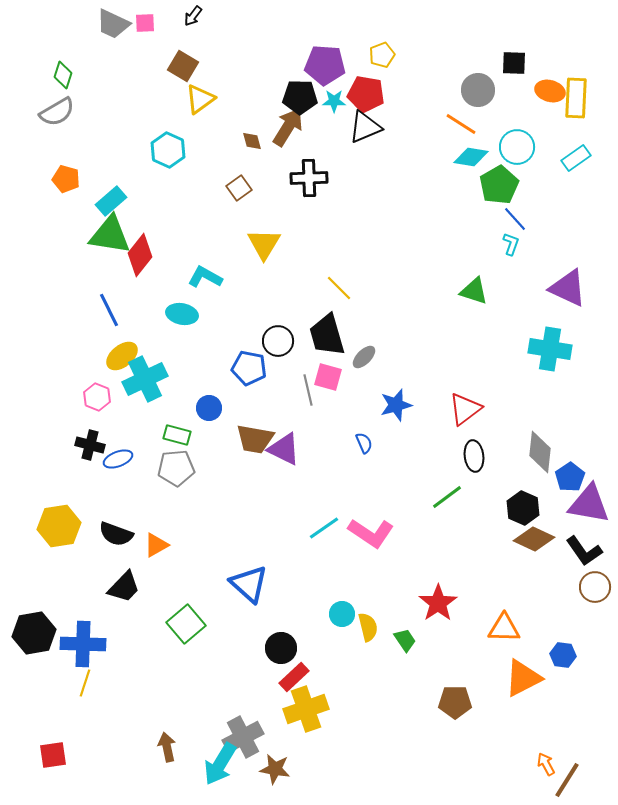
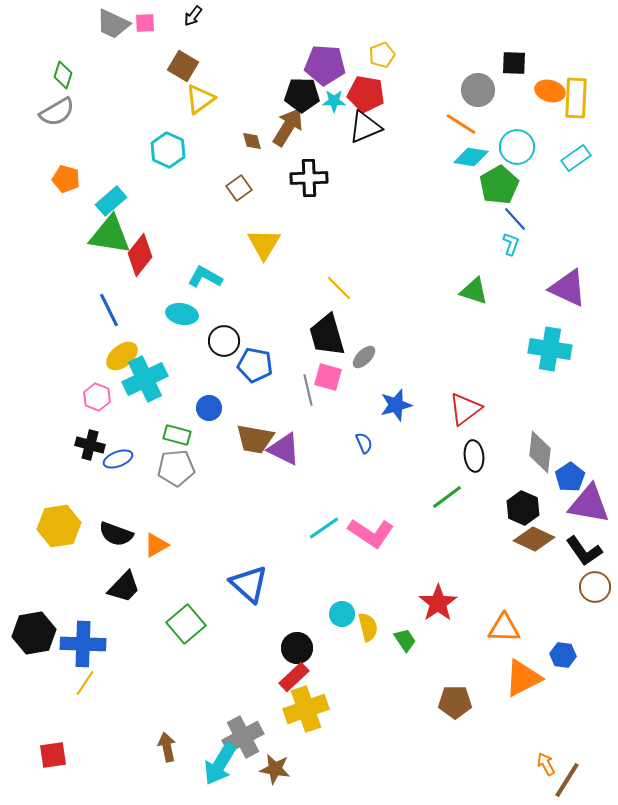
black pentagon at (300, 97): moved 2 px right, 2 px up
black circle at (278, 341): moved 54 px left
blue pentagon at (249, 368): moved 6 px right, 3 px up
black circle at (281, 648): moved 16 px right
yellow line at (85, 683): rotated 16 degrees clockwise
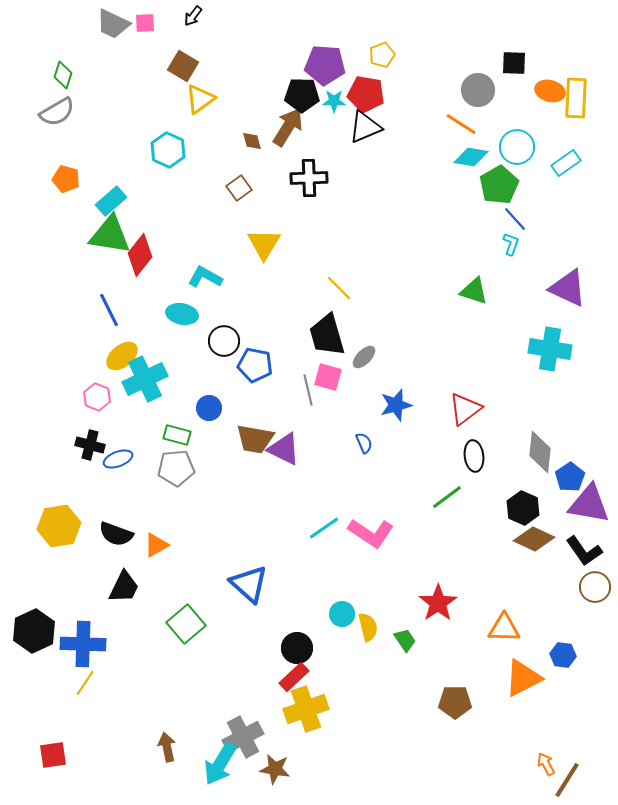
cyan rectangle at (576, 158): moved 10 px left, 5 px down
black trapezoid at (124, 587): rotated 18 degrees counterclockwise
black hexagon at (34, 633): moved 2 px up; rotated 15 degrees counterclockwise
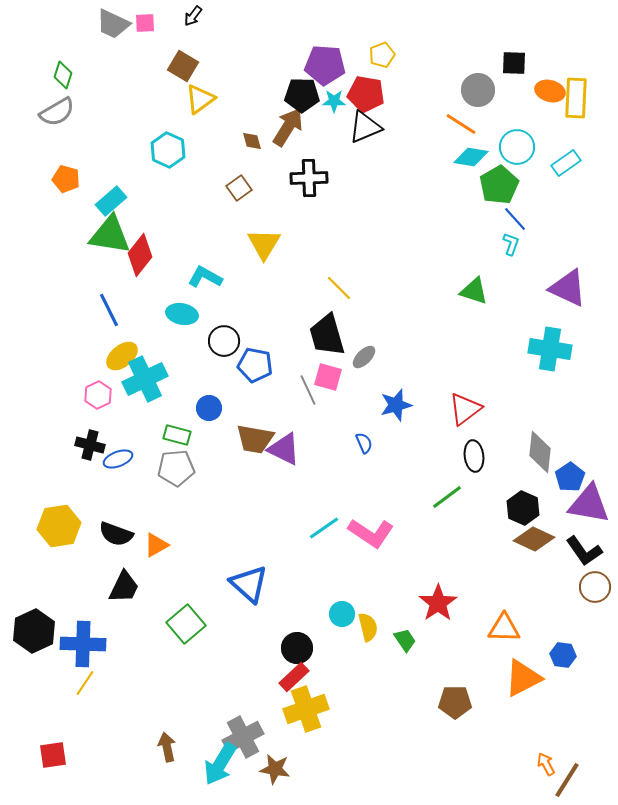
gray line at (308, 390): rotated 12 degrees counterclockwise
pink hexagon at (97, 397): moved 1 px right, 2 px up; rotated 12 degrees clockwise
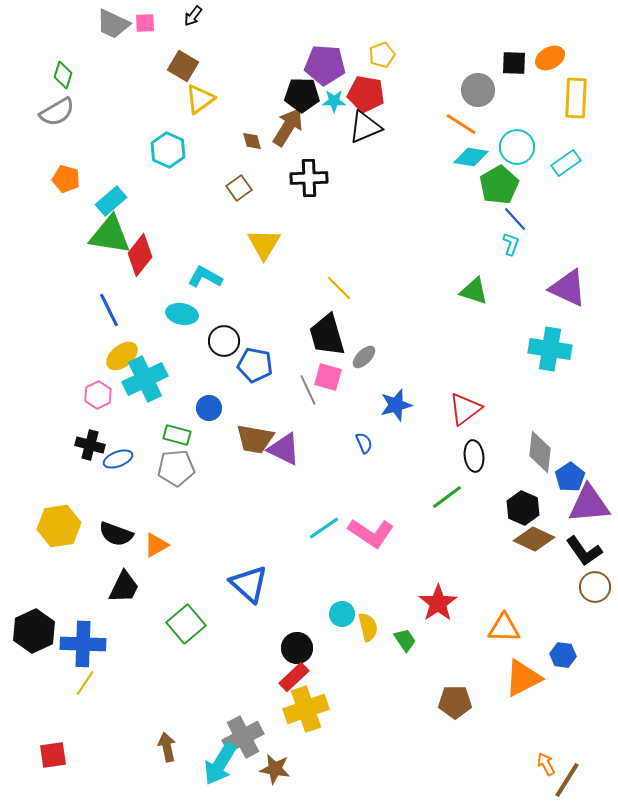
orange ellipse at (550, 91): moved 33 px up; rotated 44 degrees counterclockwise
purple triangle at (589, 504): rotated 15 degrees counterclockwise
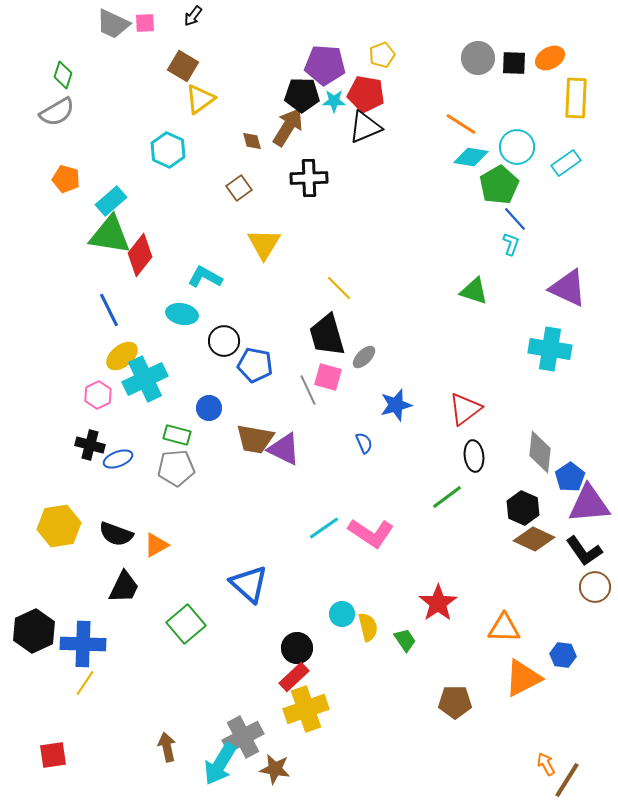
gray circle at (478, 90): moved 32 px up
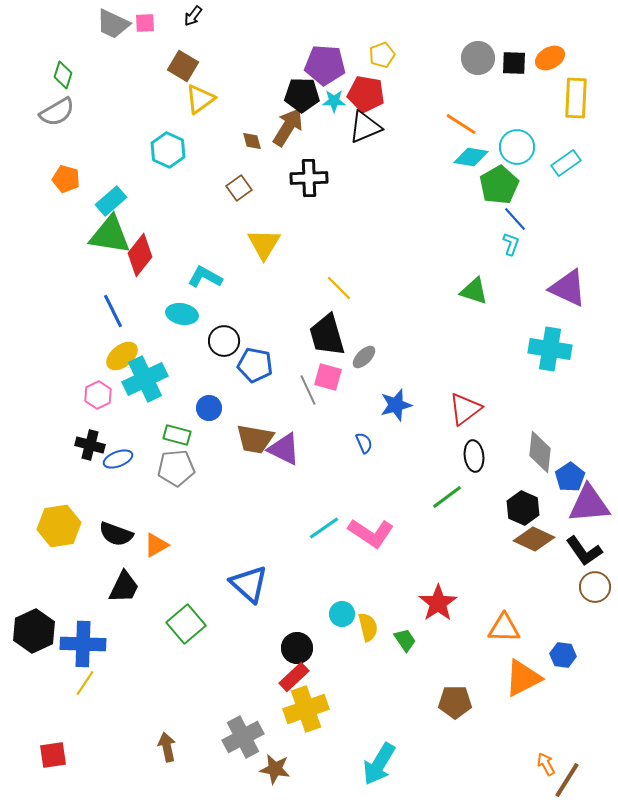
blue line at (109, 310): moved 4 px right, 1 px down
cyan arrow at (220, 764): moved 159 px right
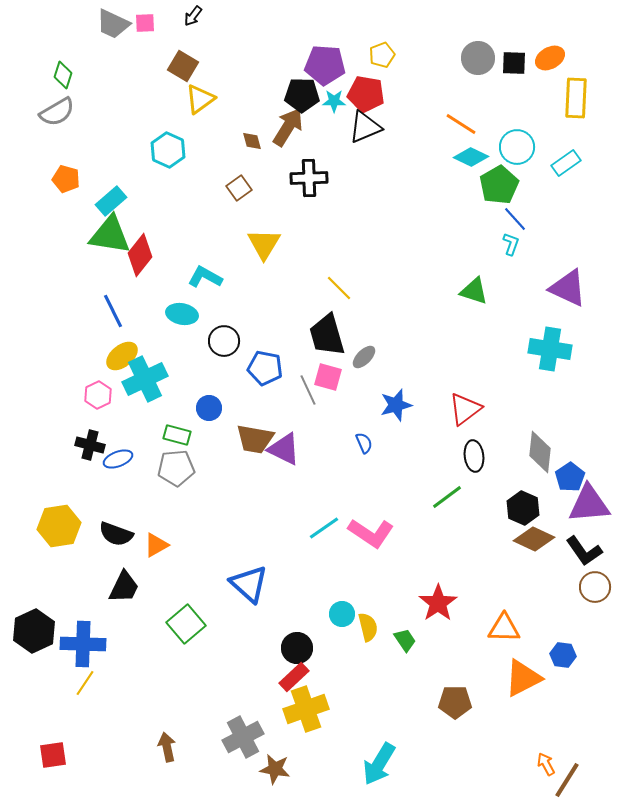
cyan diamond at (471, 157): rotated 16 degrees clockwise
blue pentagon at (255, 365): moved 10 px right, 3 px down
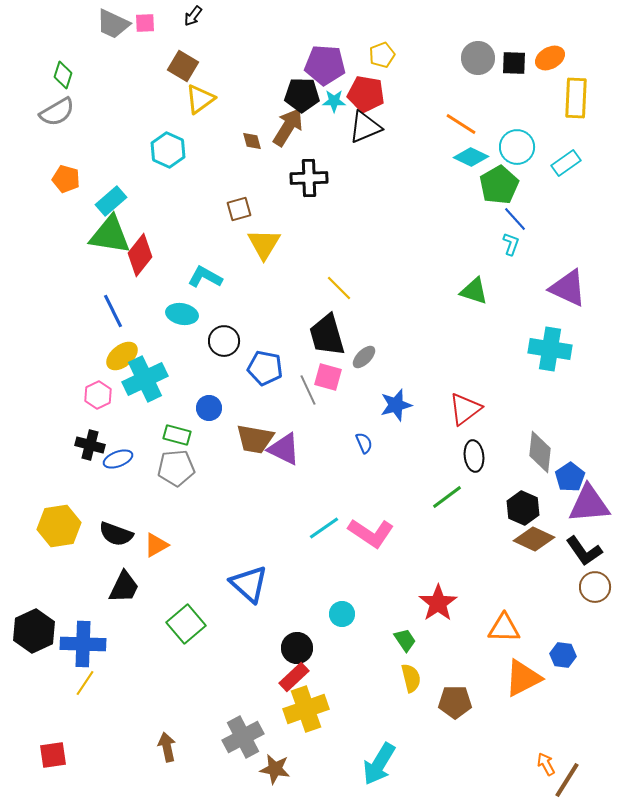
brown square at (239, 188): moved 21 px down; rotated 20 degrees clockwise
yellow semicircle at (368, 627): moved 43 px right, 51 px down
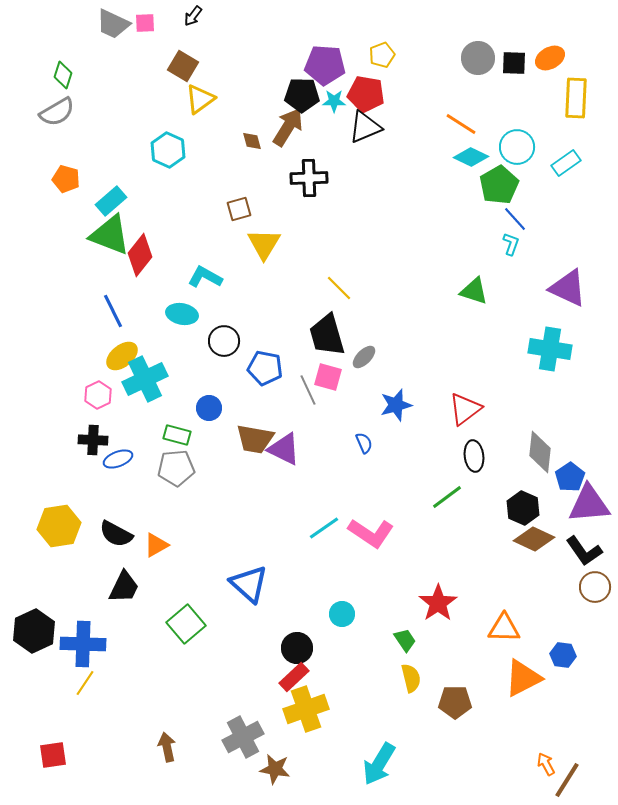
green triangle at (110, 235): rotated 12 degrees clockwise
black cross at (90, 445): moved 3 px right, 5 px up; rotated 12 degrees counterclockwise
black semicircle at (116, 534): rotated 8 degrees clockwise
